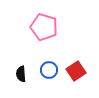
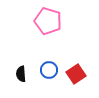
pink pentagon: moved 4 px right, 6 px up
red square: moved 3 px down
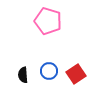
blue circle: moved 1 px down
black semicircle: moved 2 px right, 1 px down
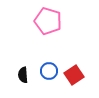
red square: moved 2 px left, 1 px down
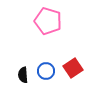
blue circle: moved 3 px left
red square: moved 1 px left, 7 px up
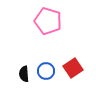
black semicircle: moved 1 px right, 1 px up
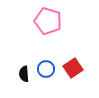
blue circle: moved 2 px up
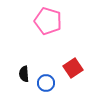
blue circle: moved 14 px down
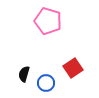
black semicircle: rotated 21 degrees clockwise
